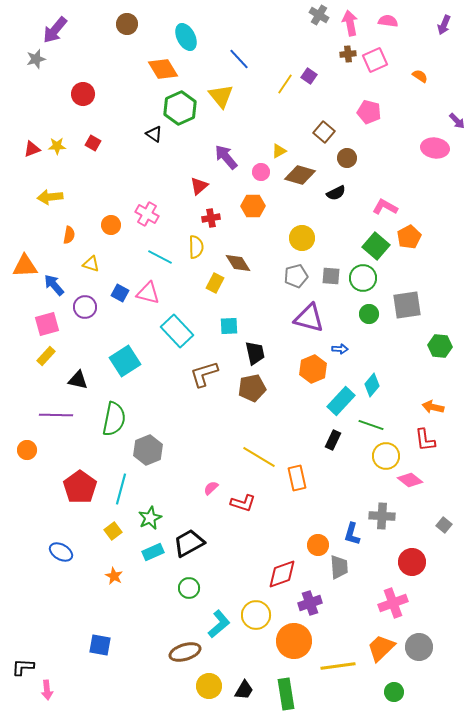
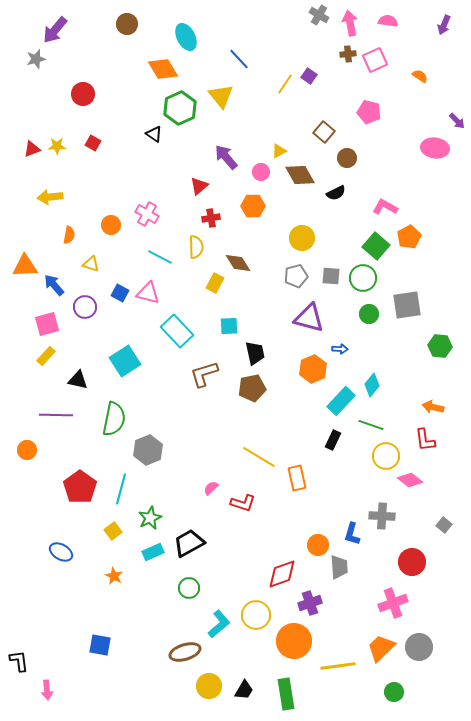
brown diamond at (300, 175): rotated 44 degrees clockwise
black L-shape at (23, 667): moved 4 px left, 6 px up; rotated 80 degrees clockwise
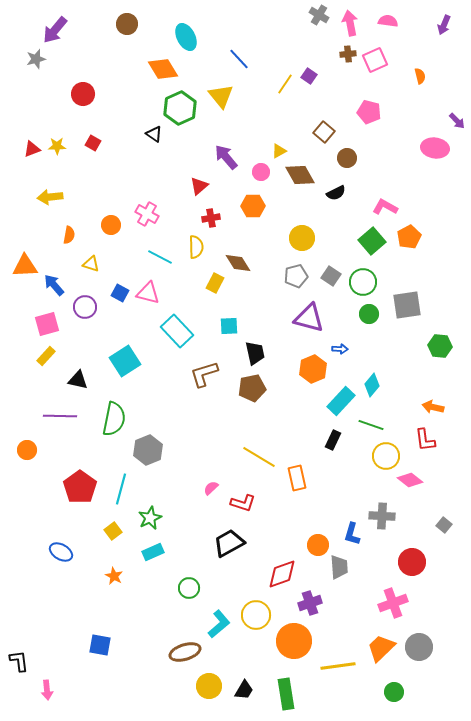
orange semicircle at (420, 76): rotated 42 degrees clockwise
green square at (376, 246): moved 4 px left, 5 px up; rotated 8 degrees clockwise
gray square at (331, 276): rotated 30 degrees clockwise
green circle at (363, 278): moved 4 px down
purple line at (56, 415): moved 4 px right, 1 px down
black trapezoid at (189, 543): moved 40 px right
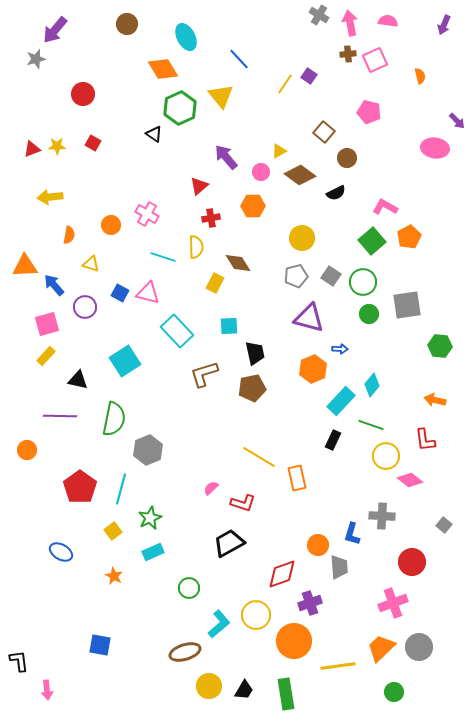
brown diamond at (300, 175): rotated 24 degrees counterclockwise
cyan line at (160, 257): moved 3 px right; rotated 10 degrees counterclockwise
orange arrow at (433, 407): moved 2 px right, 7 px up
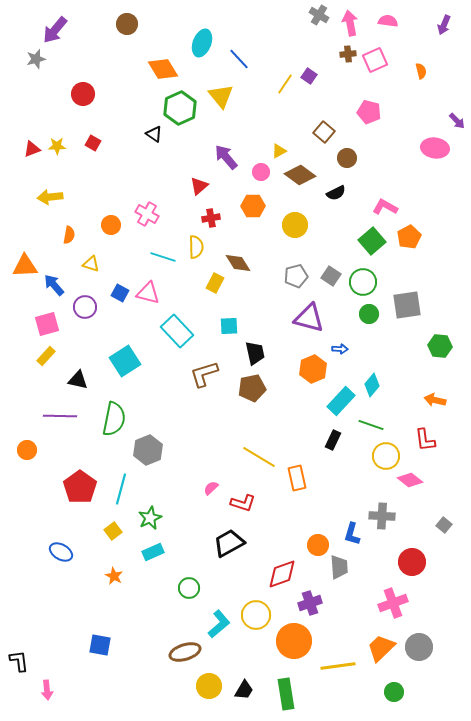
cyan ellipse at (186, 37): moved 16 px right, 6 px down; rotated 48 degrees clockwise
orange semicircle at (420, 76): moved 1 px right, 5 px up
yellow circle at (302, 238): moved 7 px left, 13 px up
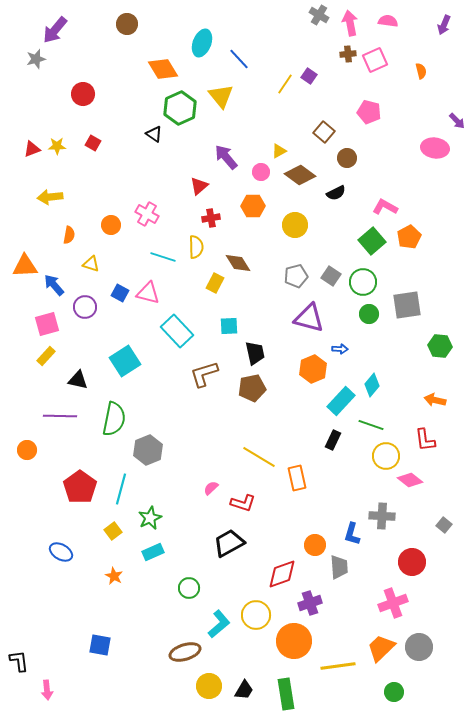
orange circle at (318, 545): moved 3 px left
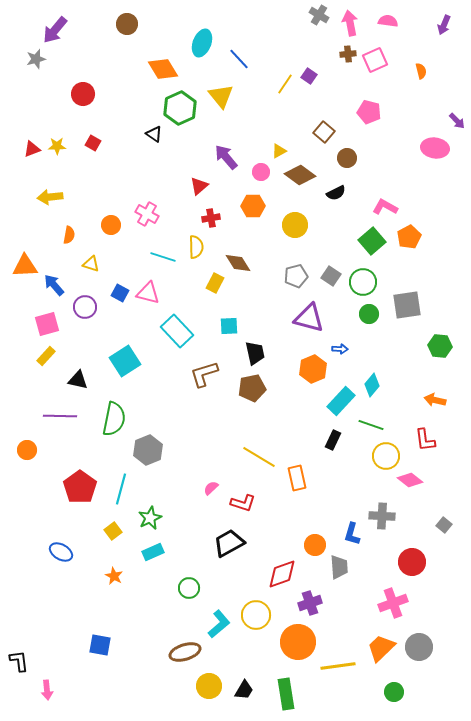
orange circle at (294, 641): moved 4 px right, 1 px down
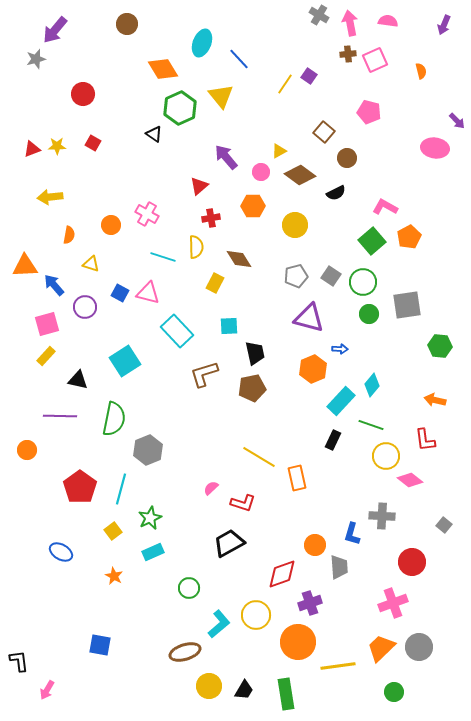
brown diamond at (238, 263): moved 1 px right, 4 px up
pink arrow at (47, 690): rotated 36 degrees clockwise
